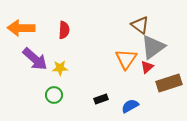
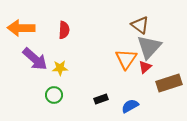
gray triangle: moved 4 px left; rotated 12 degrees counterclockwise
red triangle: moved 2 px left
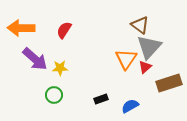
red semicircle: rotated 150 degrees counterclockwise
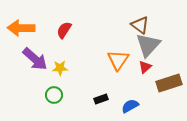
gray triangle: moved 1 px left, 2 px up
orange triangle: moved 8 px left, 1 px down
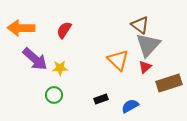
orange triangle: rotated 20 degrees counterclockwise
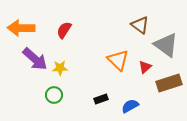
gray triangle: moved 18 px right; rotated 36 degrees counterclockwise
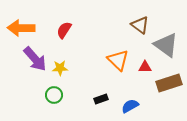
purple arrow: rotated 8 degrees clockwise
red triangle: rotated 40 degrees clockwise
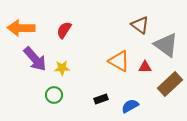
orange triangle: moved 1 px right, 1 px down; rotated 15 degrees counterclockwise
yellow star: moved 2 px right
brown rectangle: moved 1 px right, 1 px down; rotated 25 degrees counterclockwise
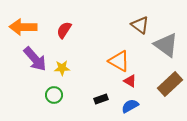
orange arrow: moved 2 px right, 1 px up
red triangle: moved 15 px left, 14 px down; rotated 32 degrees clockwise
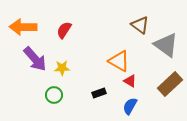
black rectangle: moved 2 px left, 6 px up
blue semicircle: rotated 30 degrees counterclockwise
